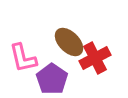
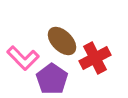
brown ellipse: moved 7 px left, 1 px up
pink L-shape: rotated 32 degrees counterclockwise
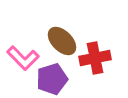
red cross: rotated 16 degrees clockwise
purple pentagon: rotated 20 degrees clockwise
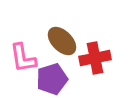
pink L-shape: rotated 36 degrees clockwise
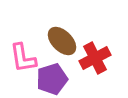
red cross: rotated 16 degrees counterclockwise
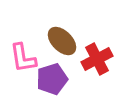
red cross: moved 2 px right, 1 px down
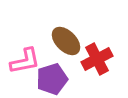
brown ellipse: moved 4 px right
pink L-shape: moved 2 px right, 3 px down; rotated 92 degrees counterclockwise
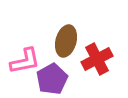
brown ellipse: rotated 60 degrees clockwise
purple pentagon: rotated 12 degrees counterclockwise
